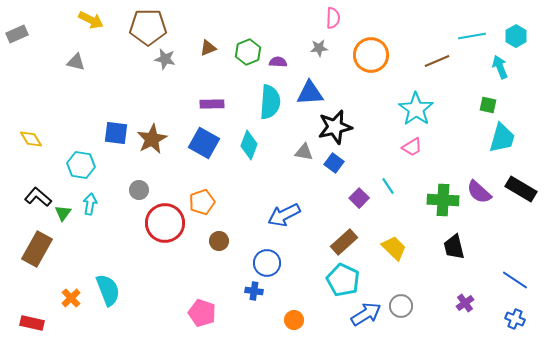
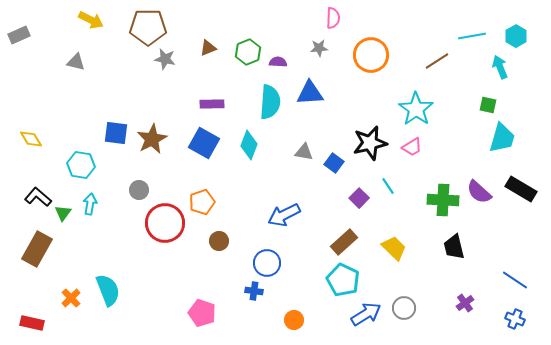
gray rectangle at (17, 34): moved 2 px right, 1 px down
brown line at (437, 61): rotated 10 degrees counterclockwise
black star at (335, 127): moved 35 px right, 16 px down
gray circle at (401, 306): moved 3 px right, 2 px down
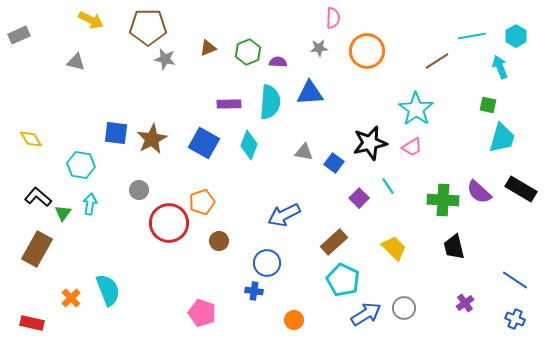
orange circle at (371, 55): moved 4 px left, 4 px up
purple rectangle at (212, 104): moved 17 px right
red circle at (165, 223): moved 4 px right
brown rectangle at (344, 242): moved 10 px left
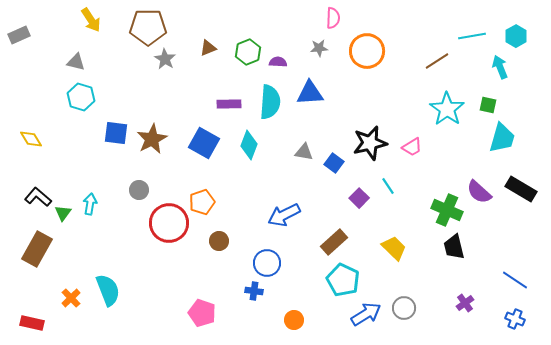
yellow arrow at (91, 20): rotated 30 degrees clockwise
gray star at (165, 59): rotated 20 degrees clockwise
cyan star at (416, 109): moved 31 px right
cyan hexagon at (81, 165): moved 68 px up; rotated 8 degrees clockwise
green cross at (443, 200): moved 4 px right, 10 px down; rotated 20 degrees clockwise
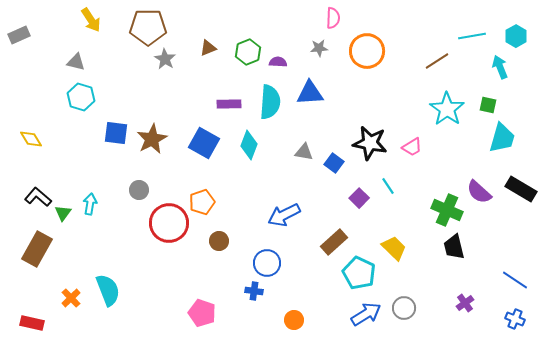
black star at (370, 143): rotated 24 degrees clockwise
cyan pentagon at (343, 280): moved 16 px right, 7 px up
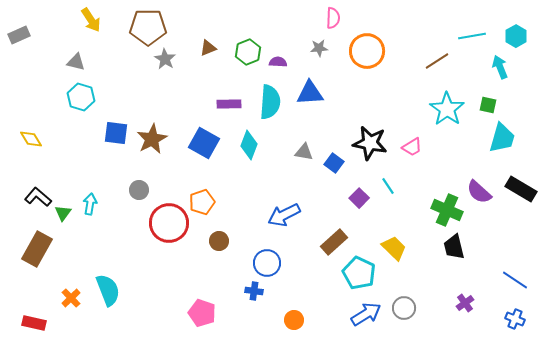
red rectangle at (32, 323): moved 2 px right
